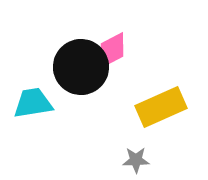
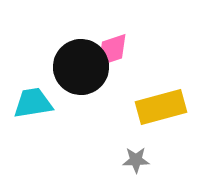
pink diamond: rotated 9 degrees clockwise
yellow rectangle: rotated 9 degrees clockwise
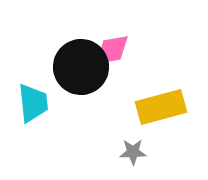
pink diamond: rotated 9 degrees clockwise
cyan trapezoid: rotated 93 degrees clockwise
gray star: moved 3 px left, 8 px up
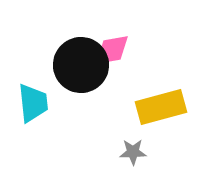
black circle: moved 2 px up
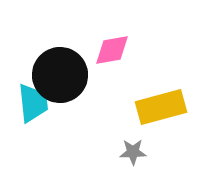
black circle: moved 21 px left, 10 px down
